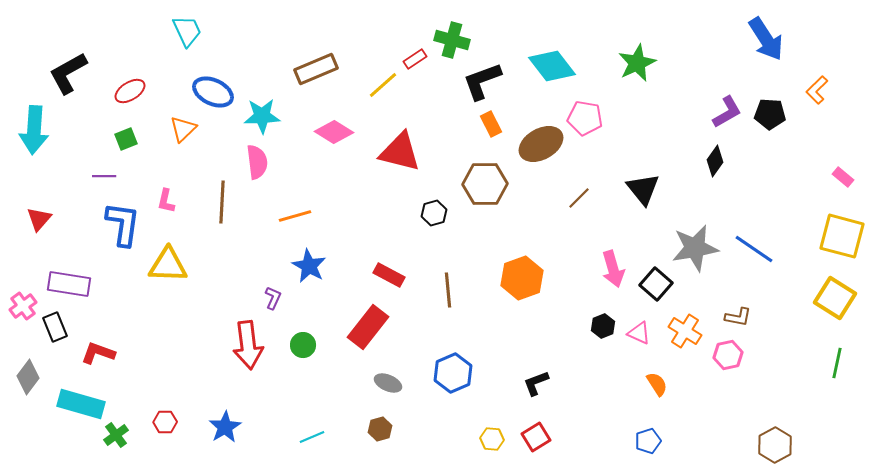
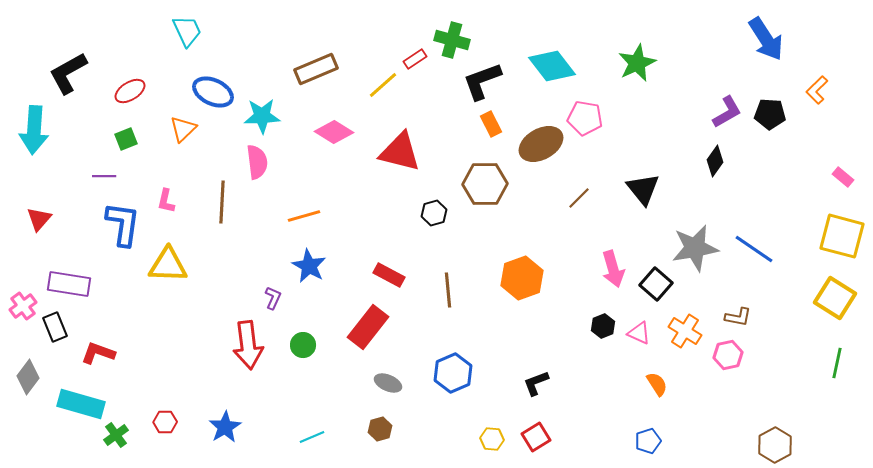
orange line at (295, 216): moved 9 px right
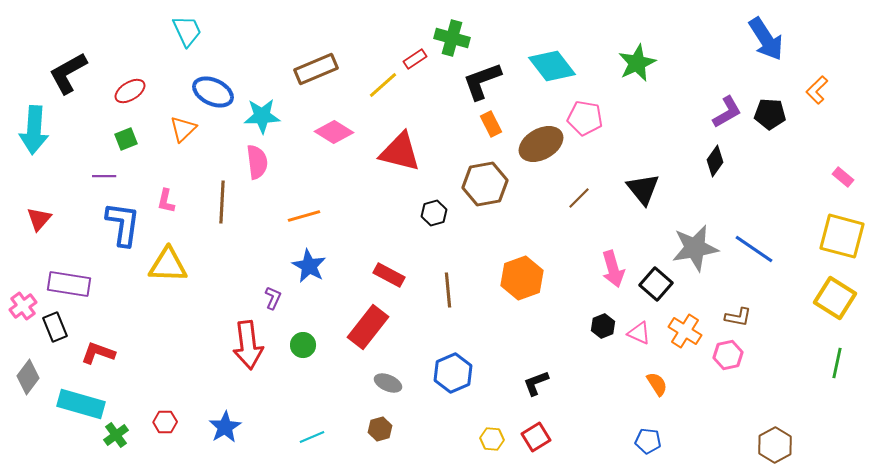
green cross at (452, 40): moved 2 px up
brown hexagon at (485, 184): rotated 9 degrees counterclockwise
blue pentagon at (648, 441): rotated 25 degrees clockwise
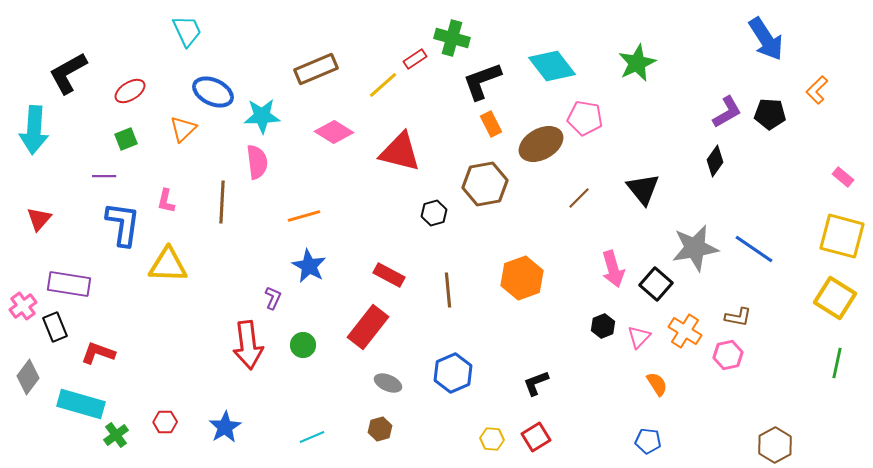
pink triangle at (639, 333): moved 4 px down; rotated 50 degrees clockwise
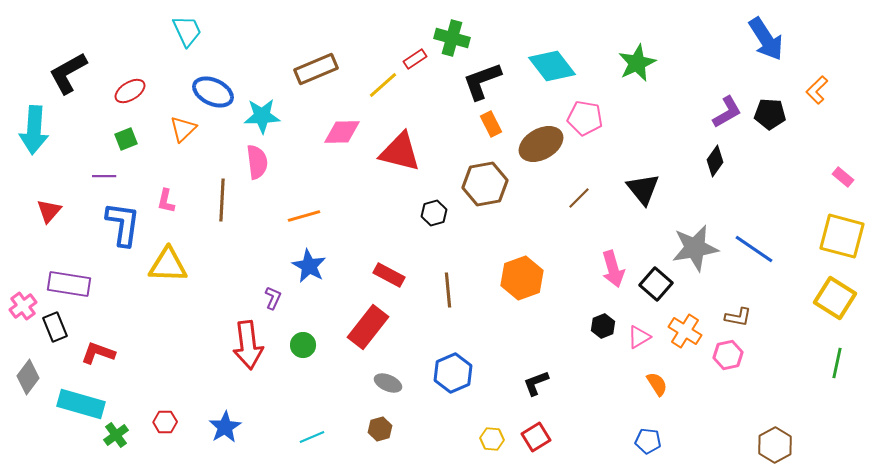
pink diamond at (334, 132): moved 8 px right; rotated 33 degrees counterclockwise
brown line at (222, 202): moved 2 px up
red triangle at (39, 219): moved 10 px right, 8 px up
pink triangle at (639, 337): rotated 15 degrees clockwise
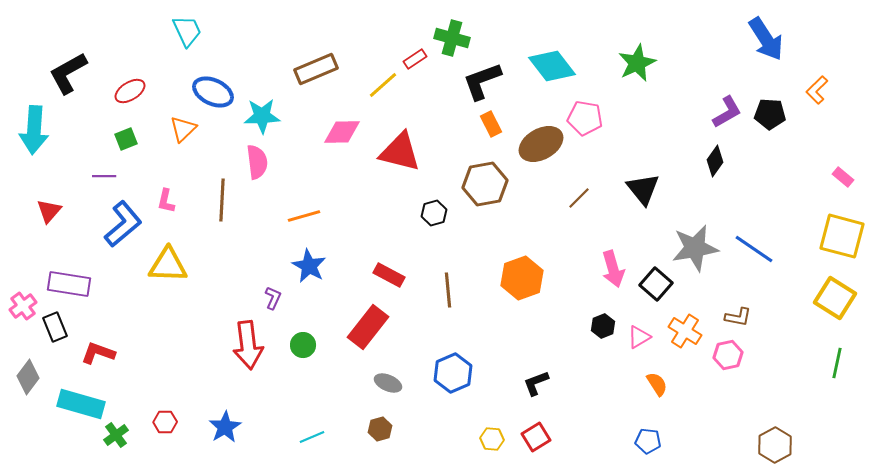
blue L-shape at (123, 224): rotated 42 degrees clockwise
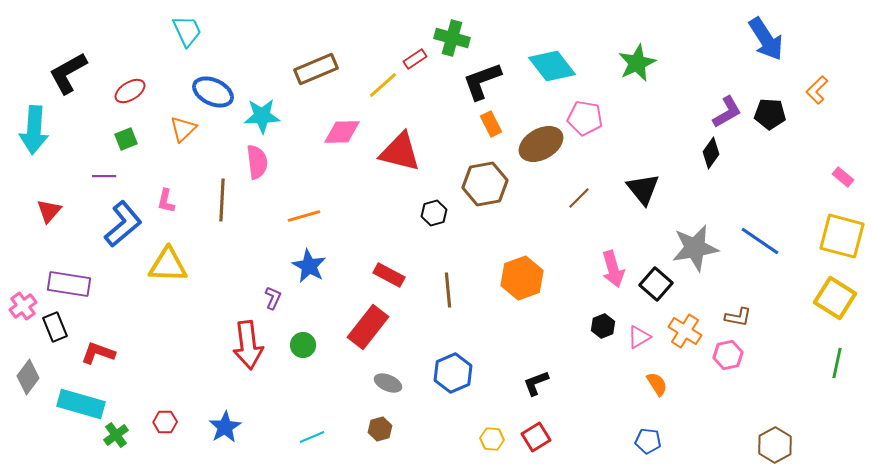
black diamond at (715, 161): moved 4 px left, 8 px up
blue line at (754, 249): moved 6 px right, 8 px up
